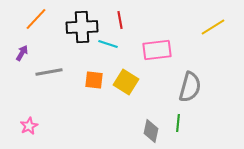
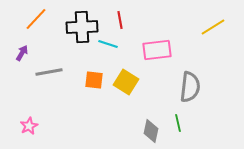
gray semicircle: rotated 8 degrees counterclockwise
green line: rotated 18 degrees counterclockwise
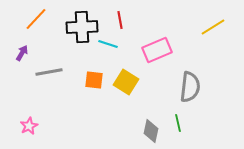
pink rectangle: rotated 16 degrees counterclockwise
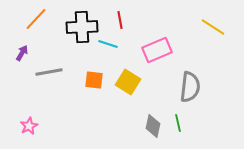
yellow line: rotated 65 degrees clockwise
yellow square: moved 2 px right
gray diamond: moved 2 px right, 5 px up
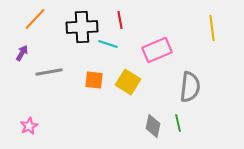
orange line: moved 1 px left
yellow line: moved 1 px left, 1 px down; rotated 50 degrees clockwise
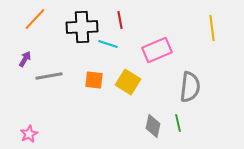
purple arrow: moved 3 px right, 6 px down
gray line: moved 4 px down
pink star: moved 8 px down
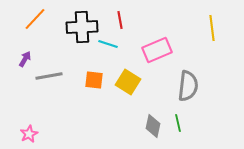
gray semicircle: moved 2 px left, 1 px up
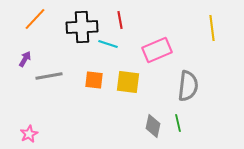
yellow square: rotated 25 degrees counterclockwise
